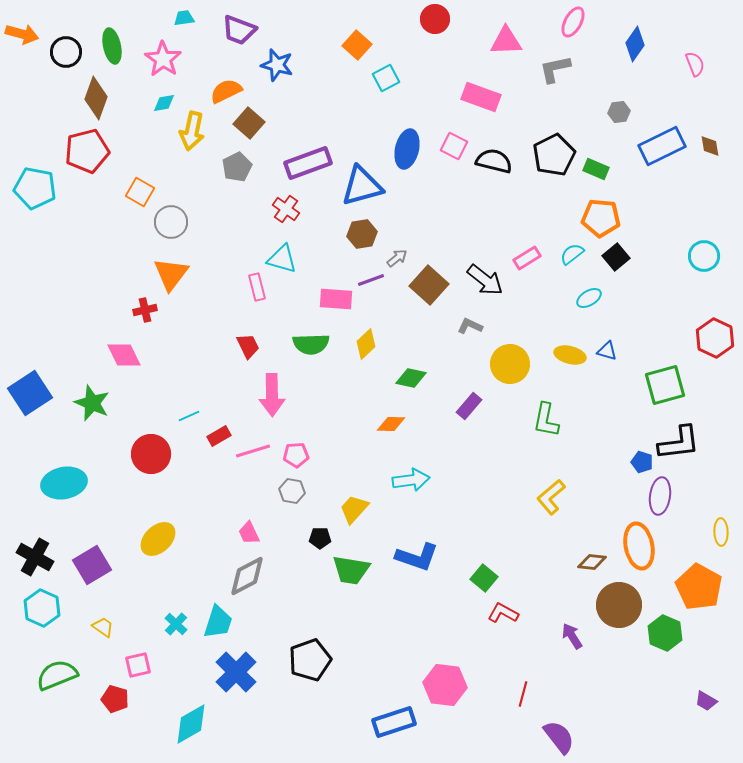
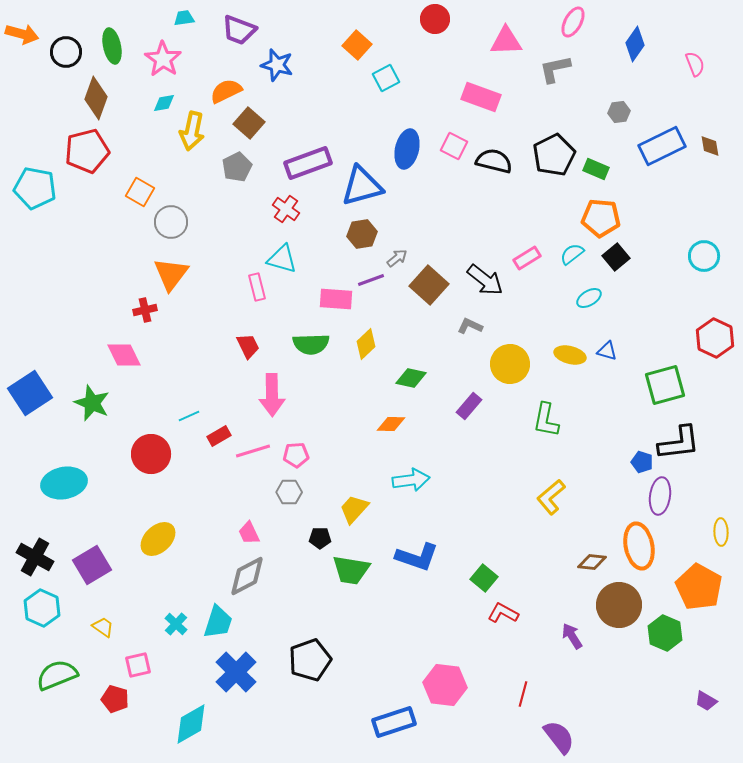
gray hexagon at (292, 491): moved 3 px left, 1 px down; rotated 10 degrees counterclockwise
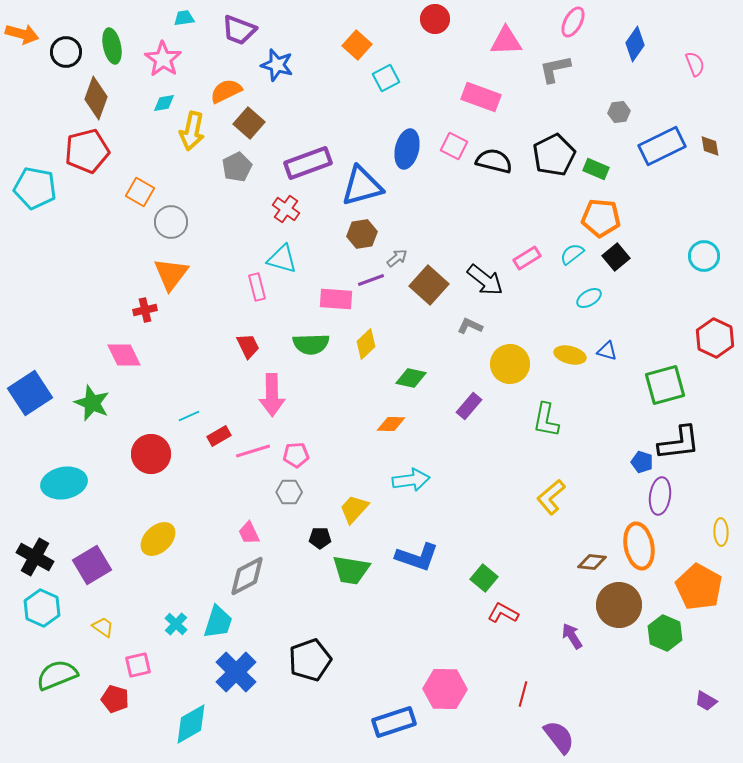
pink hexagon at (445, 685): moved 4 px down; rotated 6 degrees counterclockwise
